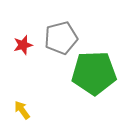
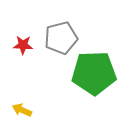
red star: rotated 18 degrees clockwise
yellow arrow: rotated 30 degrees counterclockwise
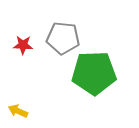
gray pentagon: moved 2 px right; rotated 20 degrees clockwise
yellow arrow: moved 4 px left, 1 px down
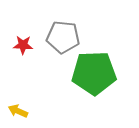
gray pentagon: moved 1 px up
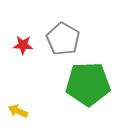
gray pentagon: moved 2 px down; rotated 24 degrees clockwise
green pentagon: moved 6 px left, 11 px down
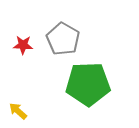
yellow arrow: rotated 18 degrees clockwise
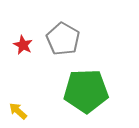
red star: rotated 24 degrees clockwise
green pentagon: moved 2 px left, 7 px down
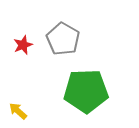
red star: rotated 24 degrees clockwise
